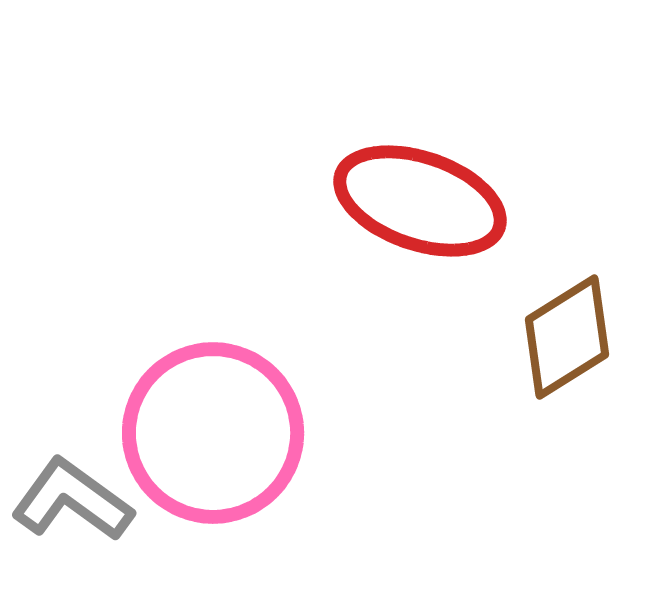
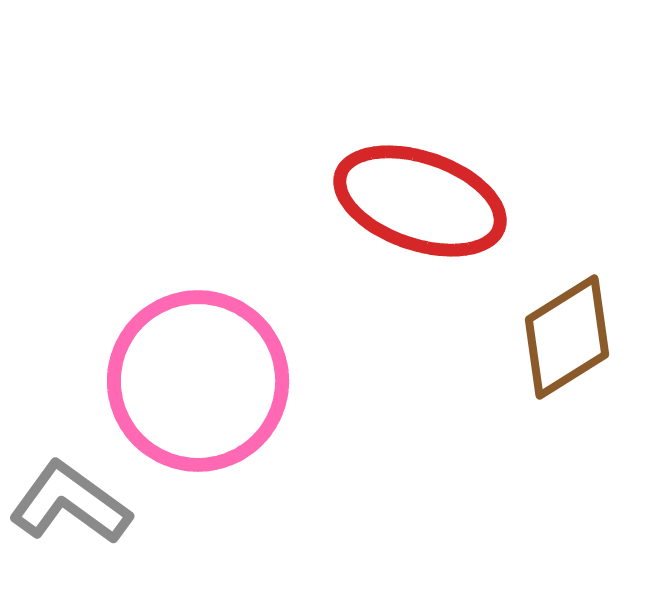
pink circle: moved 15 px left, 52 px up
gray L-shape: moved 2 px left, 3 px down
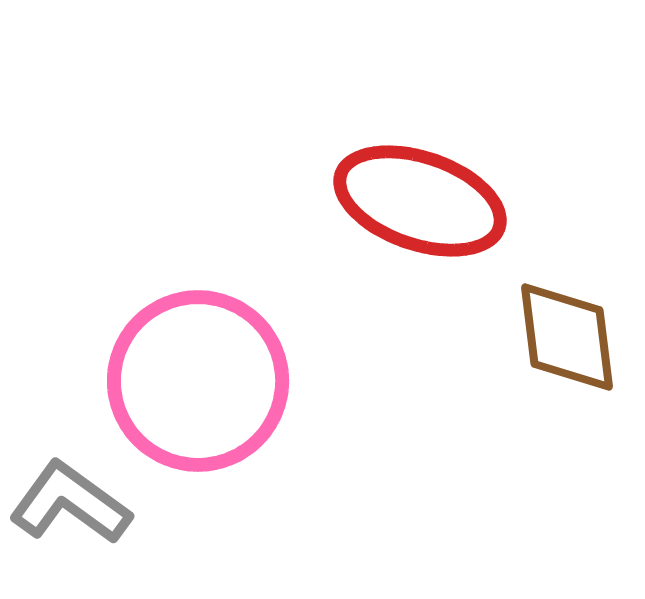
brown diamond: rotated 65 degrees counterclockwise
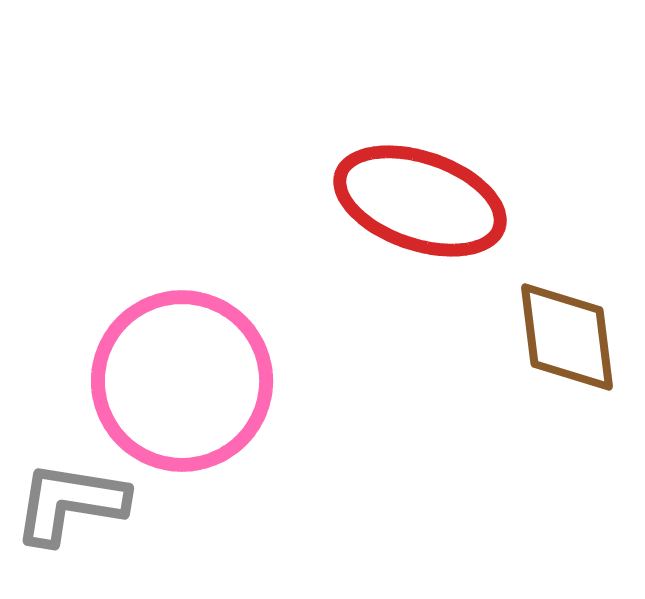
pink circle: moved 16 px left
gray L-shape: rotated 27 degrees counterclockwise
